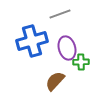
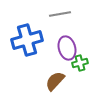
gray line: rotated 10 degrees clockwise
blue cross: moved 5 px left, 1 px up
green cross: moved 1 px left, 1 px down; rotated 14 degrees counterclockwise
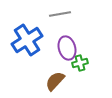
blue cross: rotated 16 degrees counterclockwise
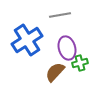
gray line: moved 1 px down
brown semicircle: moved 9 px up
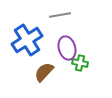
green cross: rotated 28 degrees clockwise
brown semicircle: moved 11 px left
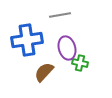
blue cross: rotated 24 degrees clockwise
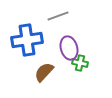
gray line: moved 2 px left, 1 px down; rotated 10 degrees counterclockwise
purple ellipse: moved 2 px right
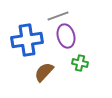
purple ellipse: moved 3 px left, 12 px up
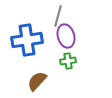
gray line: rotated 55 degrees counterclockwise
green cross: moved 12 px left, 2 px up; rotated 21 degrees counterclockwise
brown semicircle: moved 7 px left, 9 px down
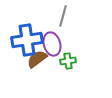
gray line: moved 5 px right
purple ellipse: moved 14 px left, 8 px down
brown semicircle: moved 22 px up; rotated 10 degrees clockwise
